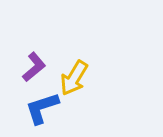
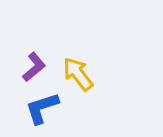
yellow arrow: moved 4 px right, 4 px up; rotated 111 degrees clockwise
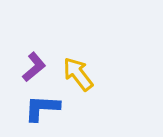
blue L-shape: rotated 21 degrees clockwise
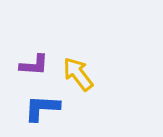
purple L-shape: moved 2 px up; rotated 44 degrees clockwise
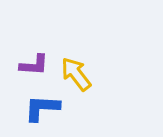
yellow arrow: moved 2 px left
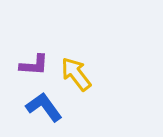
blue L-shape: moved 2 px right, 1 px up; rotated 51 degrees clockwise
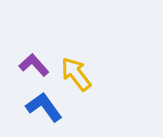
purple L-shape: rotated 136 degrees counterclockwise
